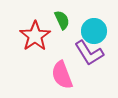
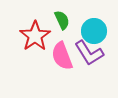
pink semicircle: moved 19 px up
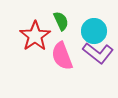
green semicircle: moved 1 px left, 1 px down
purple L-shape: moved 9 px right; rotated 20 degrees counterclockwise
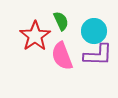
purple L-shape: moved 2 px down; rotated 36 degrees counterclockwise
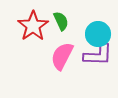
cyan circle: moved 4 px right, 3 px down
red star: moved 2 px left, 10 px up
pink semicircle: rotated 48 degrees clockwise
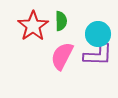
green semicircle: rotated 24 degrees clockwise
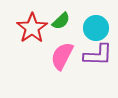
green semicircle: rotated 48 degrees clockwise
red star: moved 1 px left, 2 px down
cyan circle: moved 2 px left, 6 px up
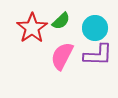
cyan circle: moved 1 px left
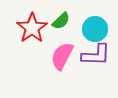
cyan circle: moved 1 px down
purple L-shape: moved 2 px left
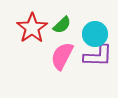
green semicircle: moved 1 px right, 4 px down
cyan circle: moved 5 px down
purple L-shape: moved 2 px right, 1 px down
